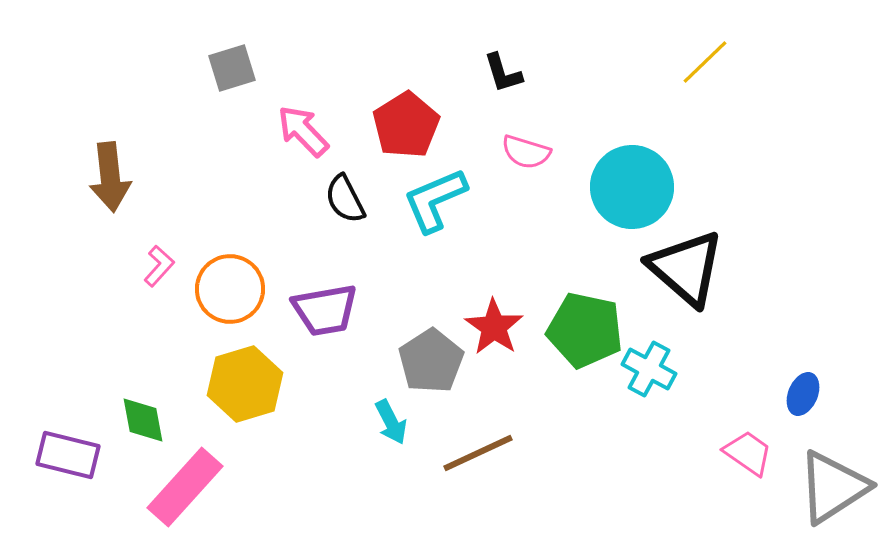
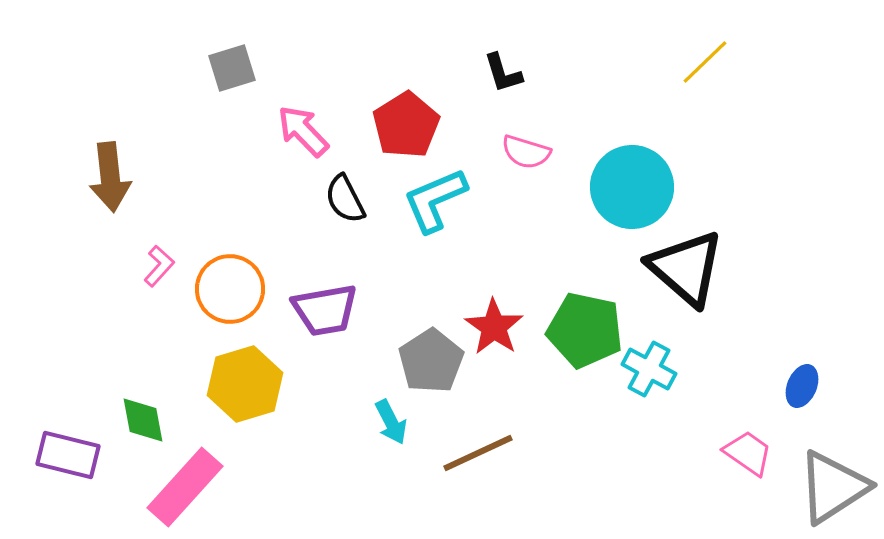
blue ellipse: moved 1 px left, 8 px up
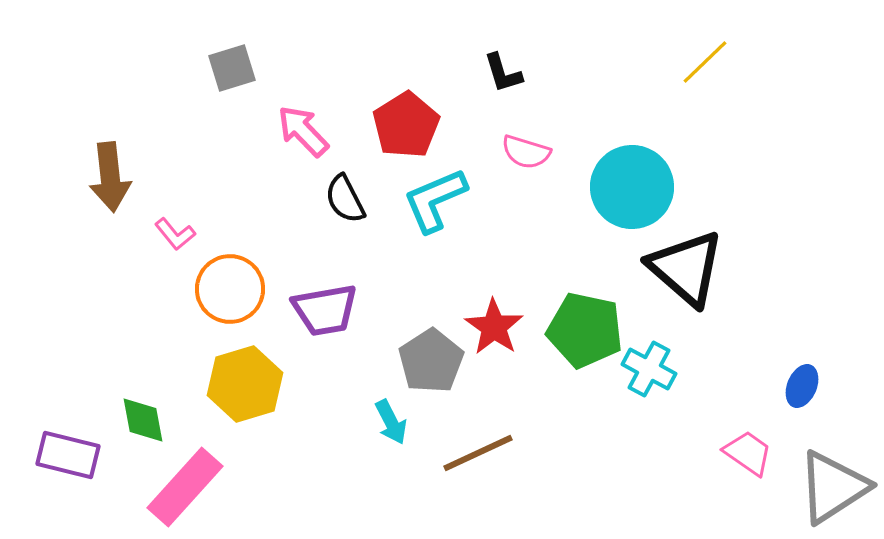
pink L-shape: moved 16 px right, 32 px up; rotated 99 degrees clockwise
